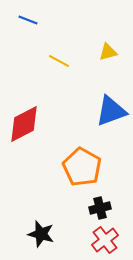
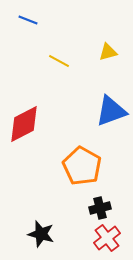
orange pentagon: moved 1 px up
red cross: moved 2 px right, 2 px up
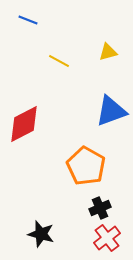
orange pentagon: moved 4 px right
black cross: rotated 10 degrees counterclockwise
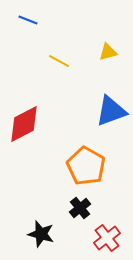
black cross: moved 20 px left; rotated 15 degrees counterclockwise
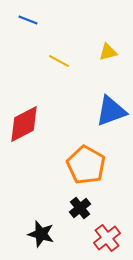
orange pentagon: moved 1 px up
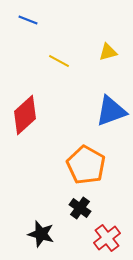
red diamond: moved 1 px right, 9 px up; rotated 15 degrees counterclockwise
black cross: rotated 15 degrees counterclockwise
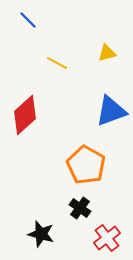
blue line: rotated 24 degrees clockwise
yellow triangle: moved 1 px left, 1 px down
yellow line: moved 2 px left, 2 px down
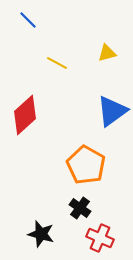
blue triangle: moved 1 px right; rotated 16 degrees counterclockwise
red cross: moved 7 px left; rotated 28 degrees counterclockwise
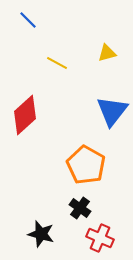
blue triangle: rotated 16 degrees counterclockwise
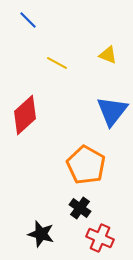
yellow triangle: moved 1 px right, 2 px down; rotated 36 degrees clockwise
